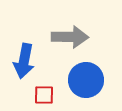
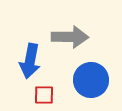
blue arrow: moved 6 px right
blue circle: moved 5 px right
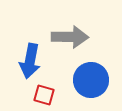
red square: rotated 15 degrees clockwise
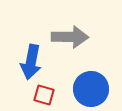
blue arrow: moved 1 px right, 1 px down
blue circle: moved 9 px down
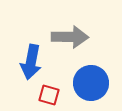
blue circle: moved 6 px up
red square: moved 5 px right
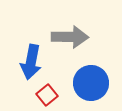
red square: moved 2 px left; rotated 35 degrees clockwise
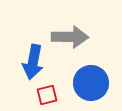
blue arrow: moved 2 px right
red square: rotated 25 degrees clockwise
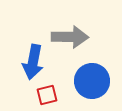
blue circle: moved 1 px right, 2 px up
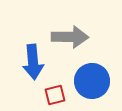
blue arrow: rotated 16 degrees counterclockwise
red square: moved 8 px right
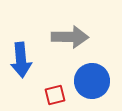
blue arrow: moved 12 px left, 2 px up
